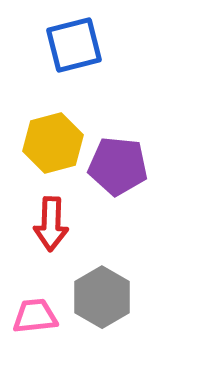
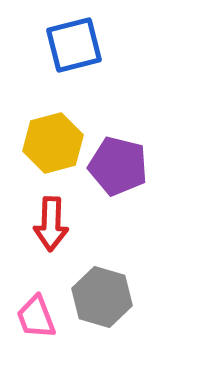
purple pentagon: rotated 8 degrees clockwise
gray hexagon: rotated 14 degrees counterclockwise
pink trapezoid: moved 1 px right, 1 px down; rotated 105 degrees counterclockwise
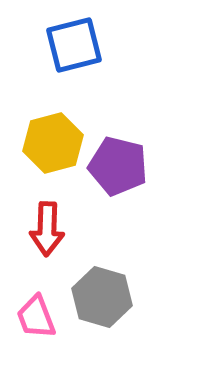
red arrow: moved 4 px left, 5 px down
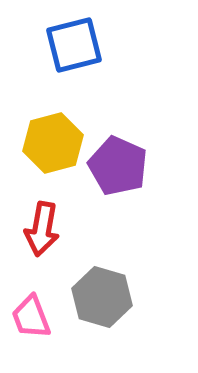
purple pentagon: rotated 10 degrees clockwise
red arrow: moved 5 px left; rotated 8 degrees clockwise
pink trapezoid: moved 5 px left
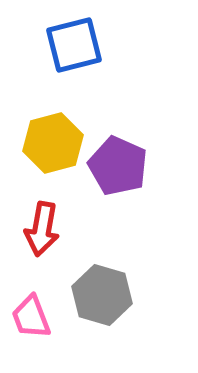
gray hexagon: moved 2 px up
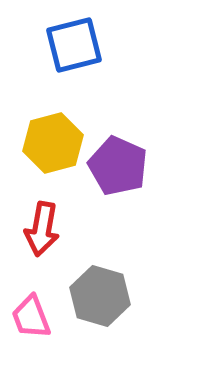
gray hexagon: moved 2 px left, 1 px down
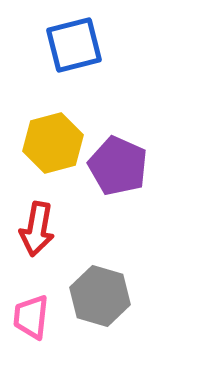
red arrow: moved 5 px left
pink trapezoid: rotated 27 degrees clockwise
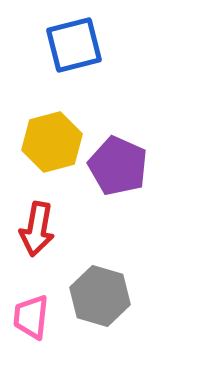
yellow hexagon: moved 1 px left, 1 px up
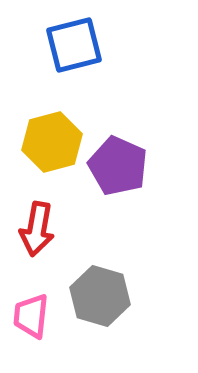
pink trapezoid: moved 1 px up
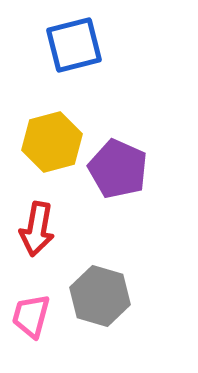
purple pentagon: moved 3 px down
pink trapezoid: rotated 9 degrees clockwise
